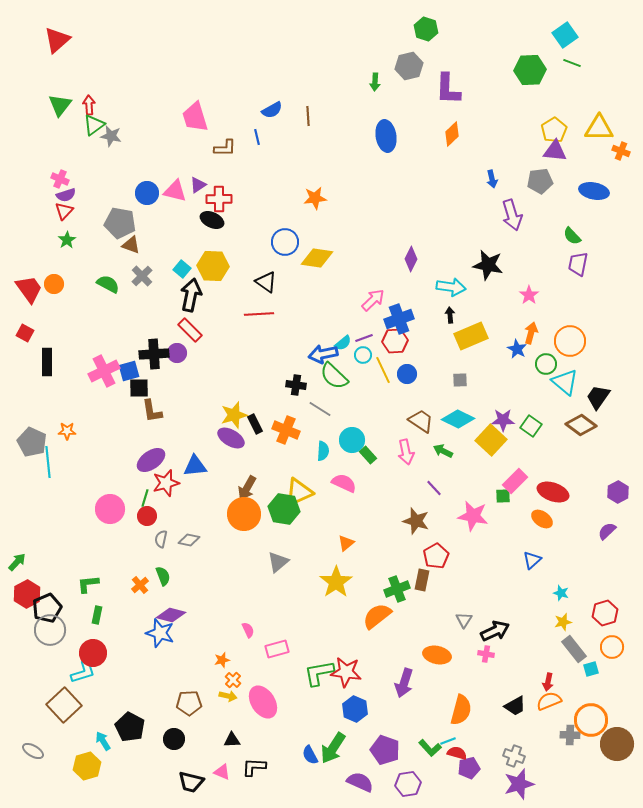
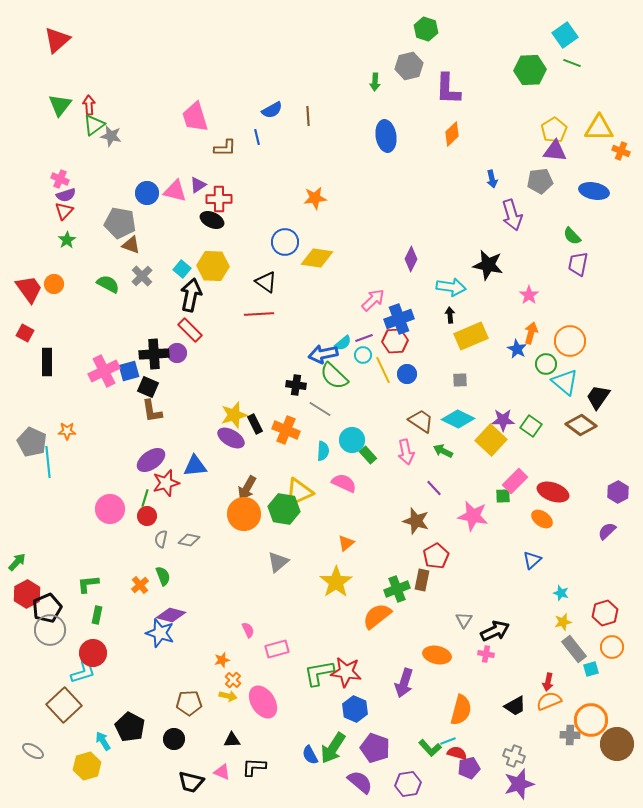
black square at (139, 388): moved 9 px right, 1 px up; rotated 25 degrees clockwise
purple pentagon at (385, 750): moved 10 px left, 2 px up
purple semicircle at (360, 782): rotated 16 degrees clockwise
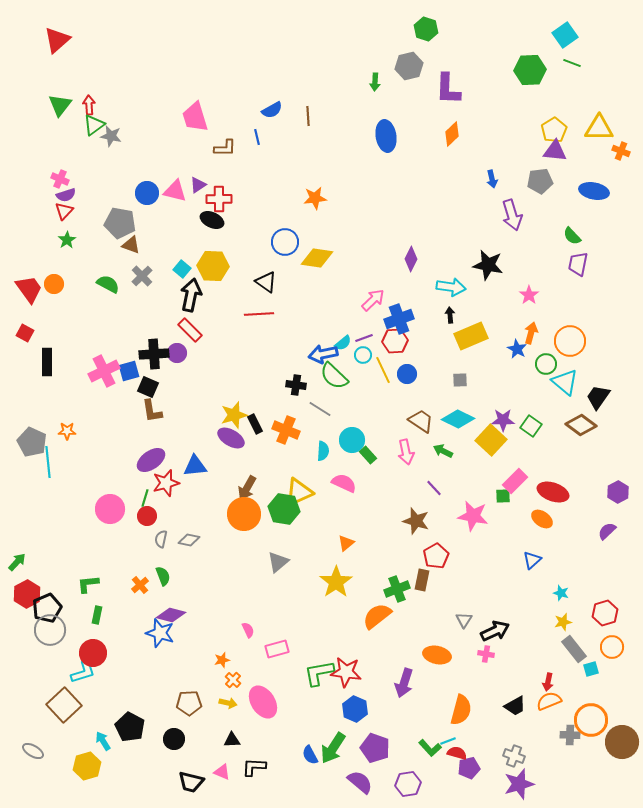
yellow arrow at (228, 696): moved 7 px down
brown circle at (617, 744): moved 5 px right, 2 px up
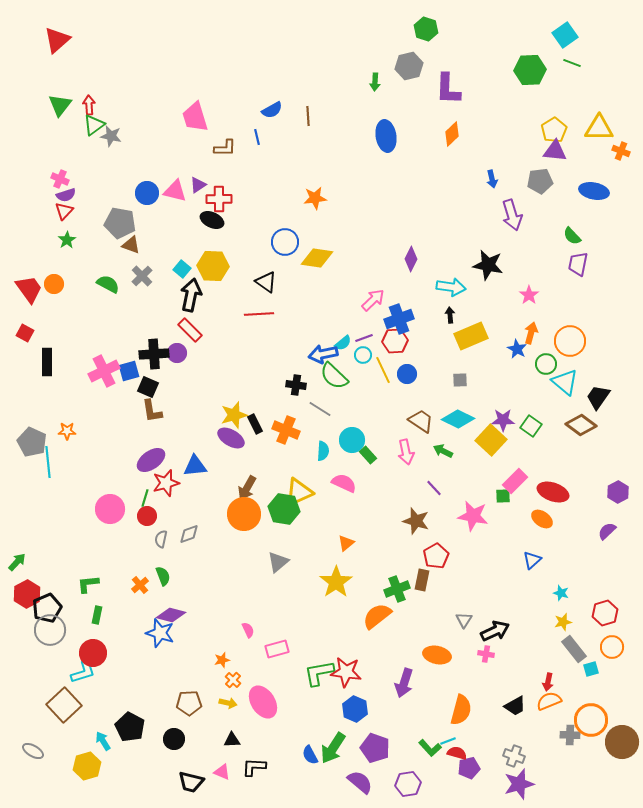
gray diamond at (189, 540): moved 6 px up; rotated 30 degrees counterclockwise
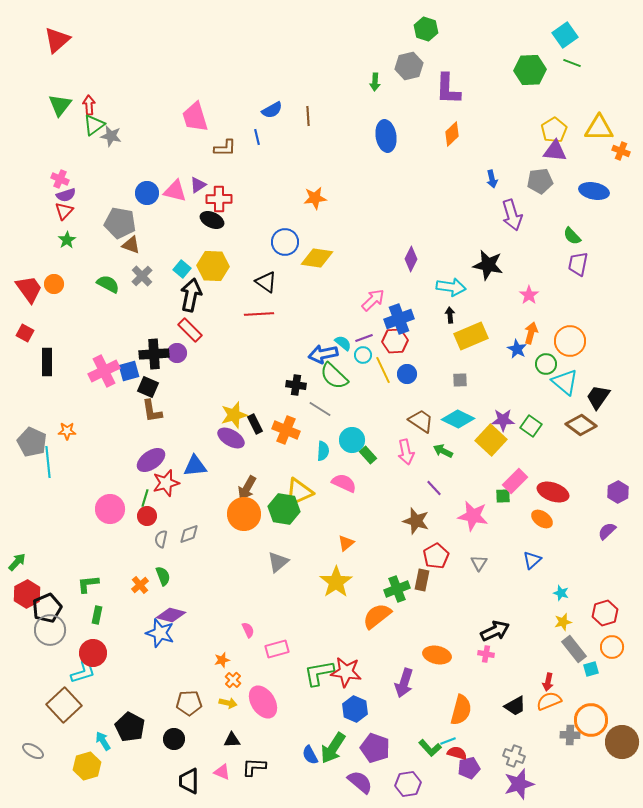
cyan semicircle at (343, 343): rotated 102 degrees counterclockwise
gray triangle at (464, 620): moved 15 px right, 57 px up
black trapezoid at (191, 782): moved 2 px left, 1 px up; rotated 76 degrees clockwise
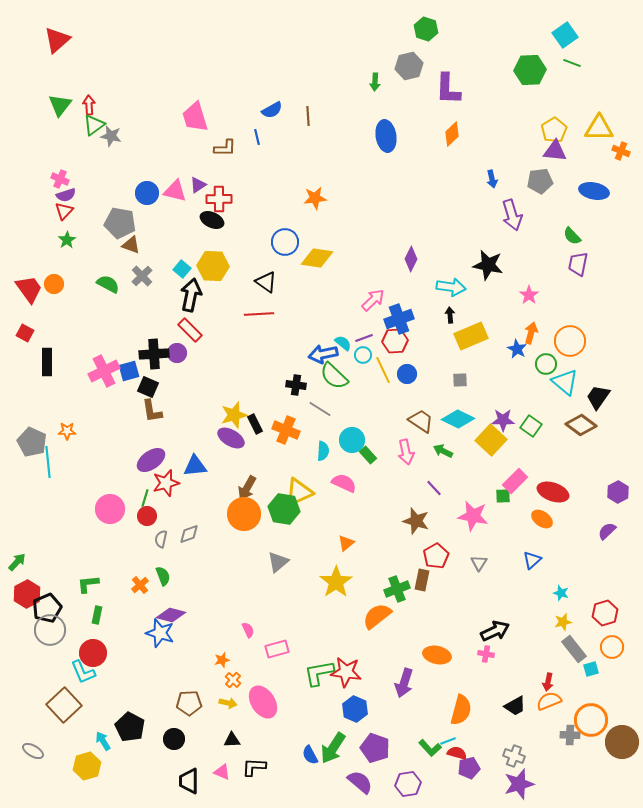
cyan L-shape at (83, 672): rotated 84 degrees clockwise
